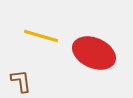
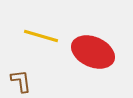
red ellipse: moved 1 px left, 1 px up
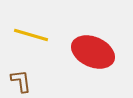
yellow line: moved 10 px left, 1 px up
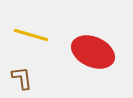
brown L-shape: moved 1 px right, 3 px up
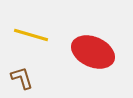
brown L-shape: rotated 10 degrees counterclockwise
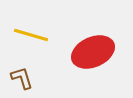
red ellipse: rotated 48 degrees counterclockwise
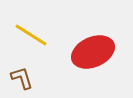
yellow line: rotated 16 degrees clockwise
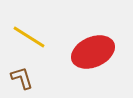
yellow line: moved 2 px left, 2 px down
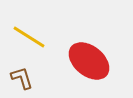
red ellipse: moved 4 px left, 9 px down; rotated 63 degrees clockwise
